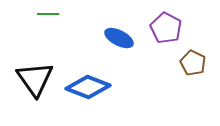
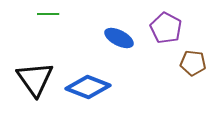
brown pentagon: rotated 20 degrees counterclockwise
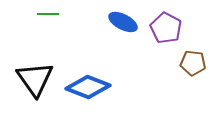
blue ellipse: moved 4 px right, 16 px up
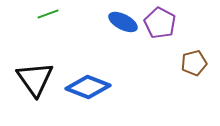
green line: rotated 20 degrees counterclockwise
purple pentagon: moved 6 px left, 5 px up
brown pentagon: moved 1 px right; rotated 20 degrees counterclockwise
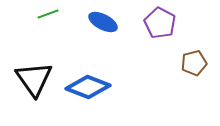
blue ellipse: moved 20 px left
black triangle: moved 1 px left
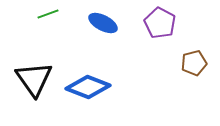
blue ellipse: moved 1 px down
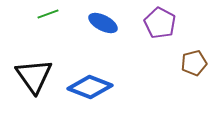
black triangle: moved 3 px up
blue diamond: moved 2 px right
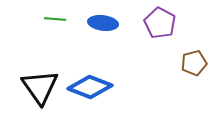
green line: moved 7 px right, 5 px down; rotated 25 degrees clockwise
blue ellipse: rotated 20 degrees counterclockwise
black triangle: moved 6 px right, 11 px down
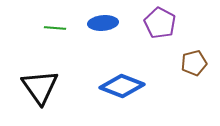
green line: moved 9 px down
blue ellipse: rotated 12 degrees counterclockwise
blue diamond: moved 32 px right, 1 px up
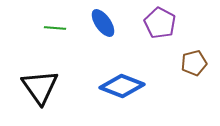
blue ellipse: rotated 60 degrees clockwise
